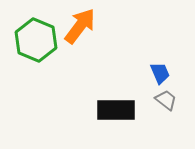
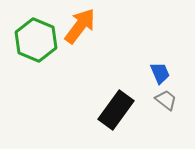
black rectangle: rotated 54 degrees counterclockwise
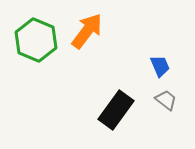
orange arrow: moved 7 px right, 5 px down
blue trapezoid: moved 7 px up
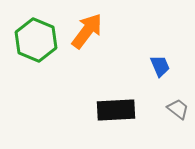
gray trapezoid: moved 12 px right, 9 px down
black rectangle: rotated 51 degrees clockwise
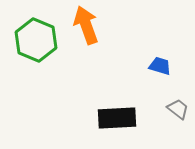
orange arrow: moved 1 px left, 6 px up; rotated 57 degrees counterclockwise
blue trapezoid: rotated 50 degrees counterclockwise
black rectangle: moved 1 px right, 8 px down
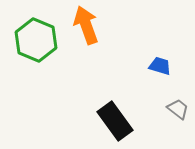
black rectangle: moved 2 px left, 3 px down; rotated 57 degrees clockwise
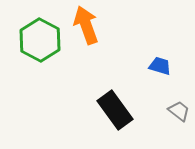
green hexagon: moved 4 px right; rotated 6 degrees clockwise
gray trapezoid: moved 1 px right, 2 px down
black rectangle: moved 11 px up
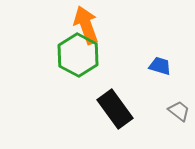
green hexagon: moved 38 px right, 15 px down
black rectangle: moved 1 px up
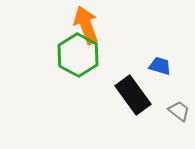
black rectangle: moved 18 px right, 14 px up
